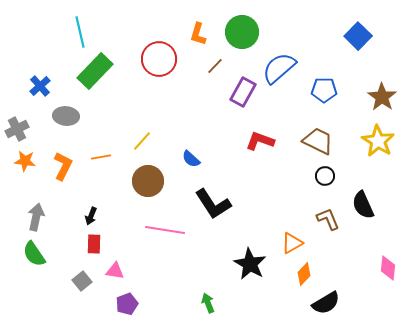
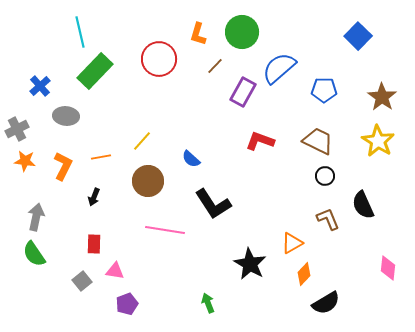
black arrow at (91, 216): moved 3 px right, 19 px up
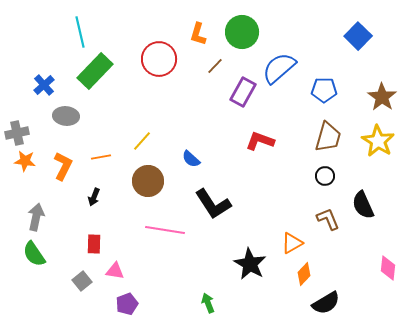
blue cross at (40, 86): moved 4 px right, 1 px up
gray cross at (17, 129): moved 4 px down; rotated 15 degrees clockwise
brown trapezoid at (318, 141): moved 10 px right, 4 px up; rotated 80 degrees clockwise
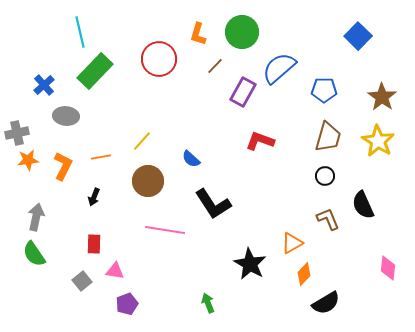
orange star at (25, 161): moved 3 px right, 1 px up; rotated 15 degrees counterclockwise
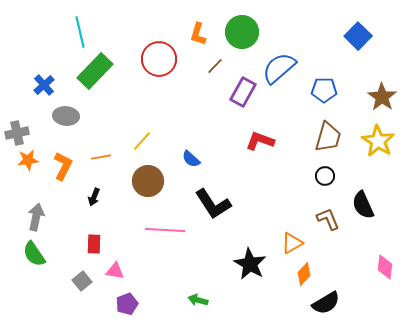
pink line at (165, 230): rotated 6 degrees counterclockwise
pink diamond at (388, 268): moved 3 px left, 1 px up
green arrow at (208, 303): moved 10 px left, 3 px up; rotated 54 degrees counterclockwise
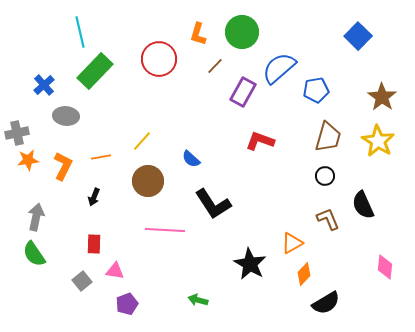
blue pentagon at (324, 90): moved 8 px left; rotated 10 degrees counterclockwise
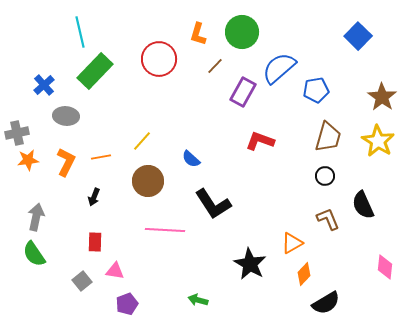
orange L-shape at (63, 166): moved 3 px right, 4 px up
red rectangle at (94, 244): moved 1 px right, 2 px up
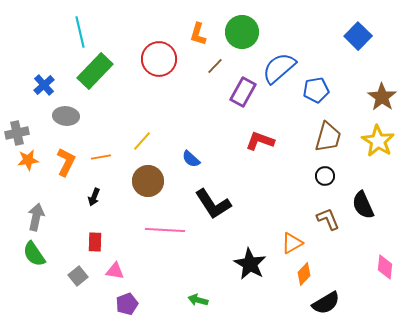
gray square at (82, 281): moved 4 px left, 5 px up
